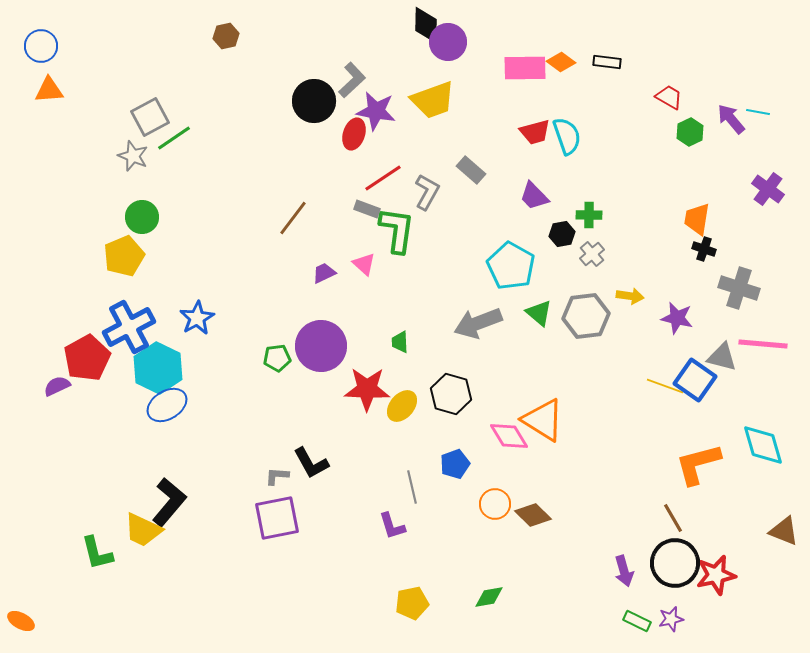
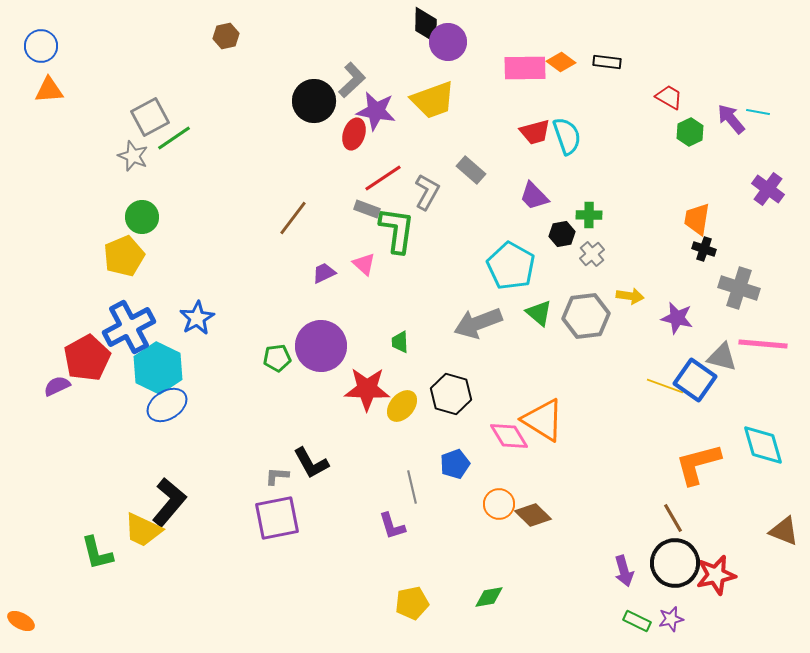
orange circle at (495, 504): moved 4 px right
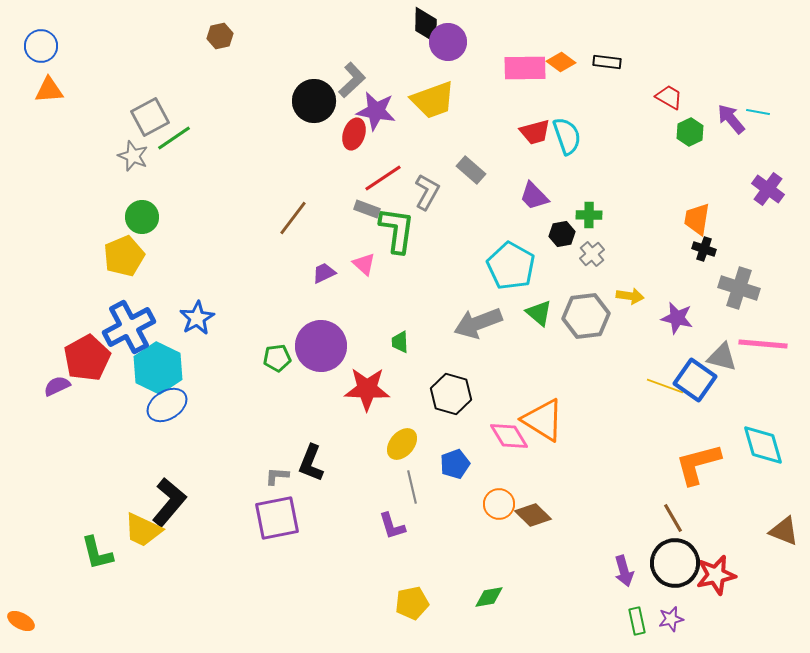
brown hexagon at (226, 36): moved 6 px left
yellow ellipse at (402, 406): moved 38 px down
black L-shape at (311, 463): rotated 51 degrees clockwise
green rectangle at (637, 621): rotated 52 degrees clockwise
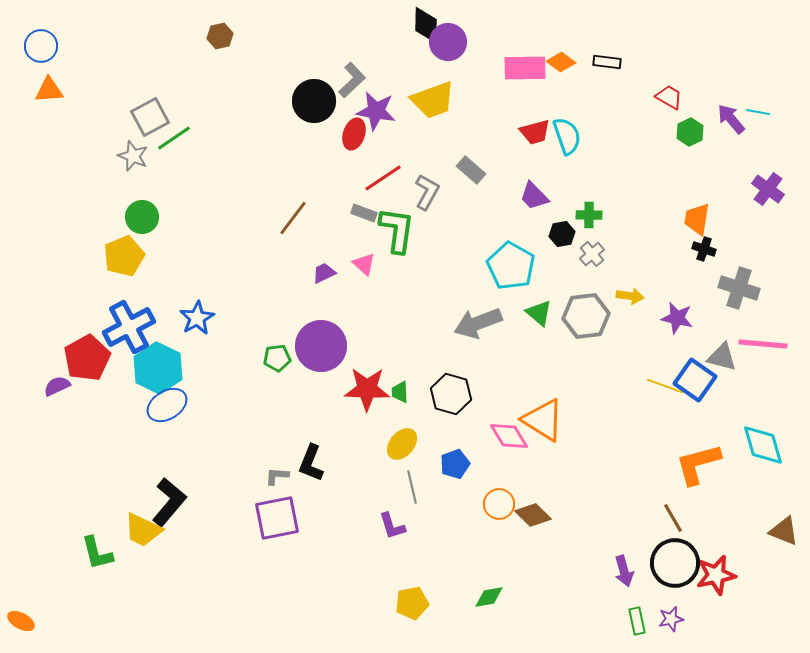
gray rectangle at (367, 209): moved 3 px left, 4 px down
green trapezoid at (400, 342): moved 50 px down
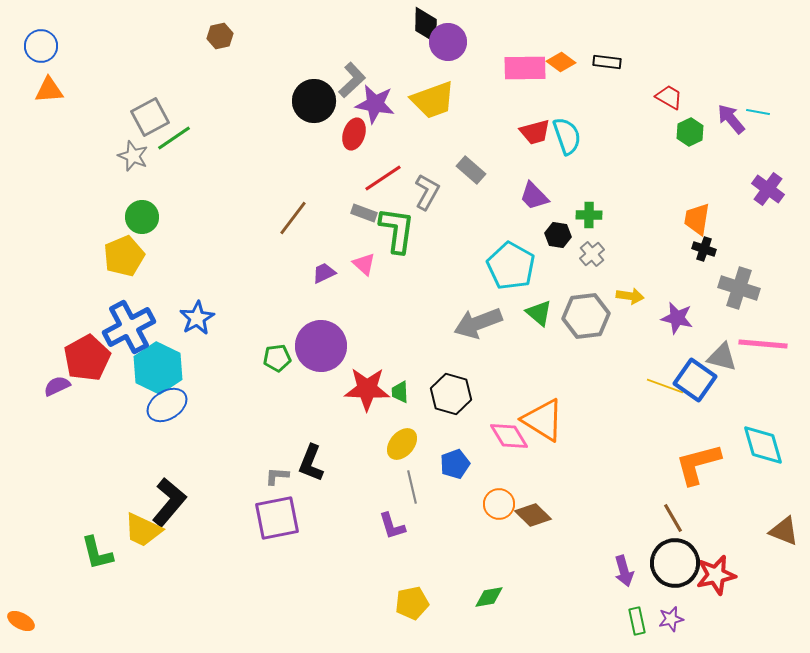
purple star at (376, 111): moved 1 px left, 7 px up
black hexagon at (562, 234): moved 4 px left, 1 px down; rotated 20 degrees clockwise
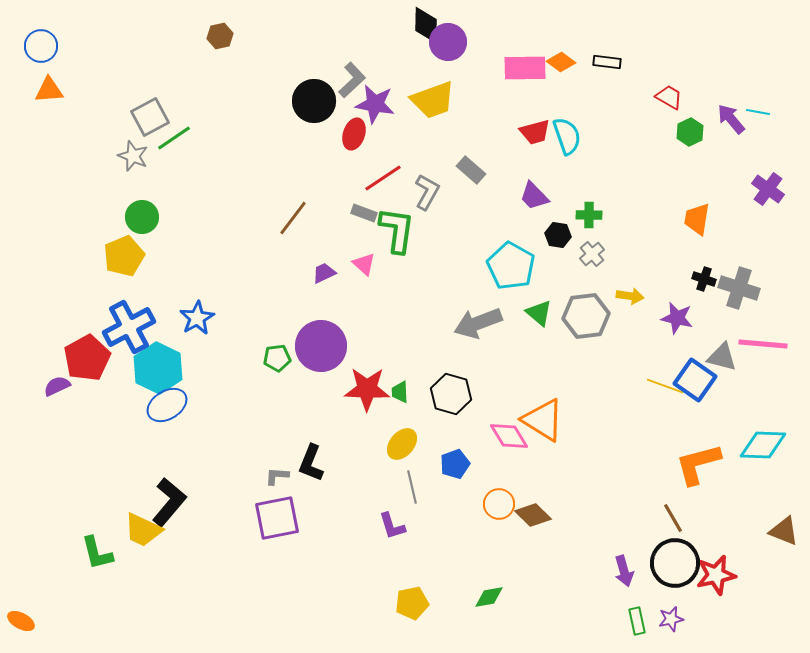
black cross at (704, 249): moved 30 px down
cyan diamond at (763, 445): rotated 72 degrees counterclockwise
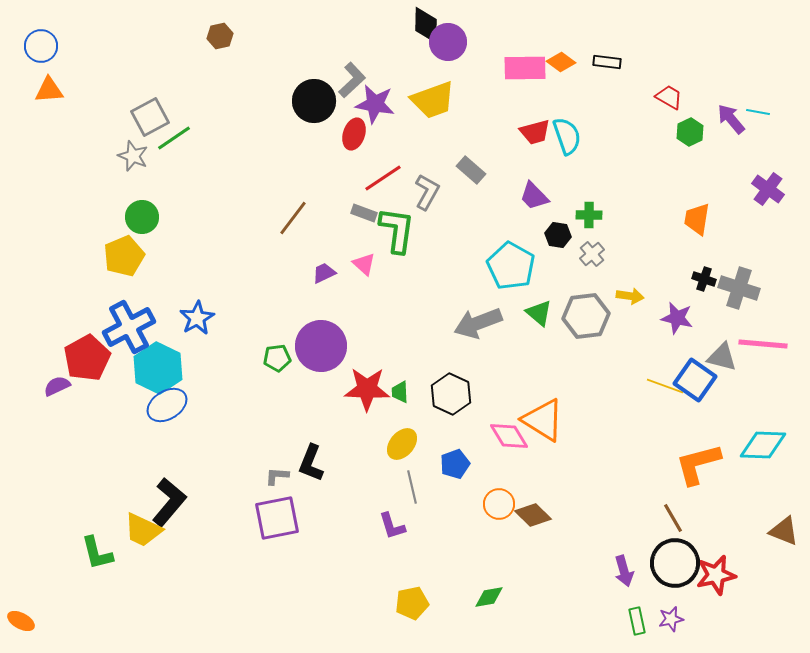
black hexagon at (451, 394): rotated 9 degrees clockwise
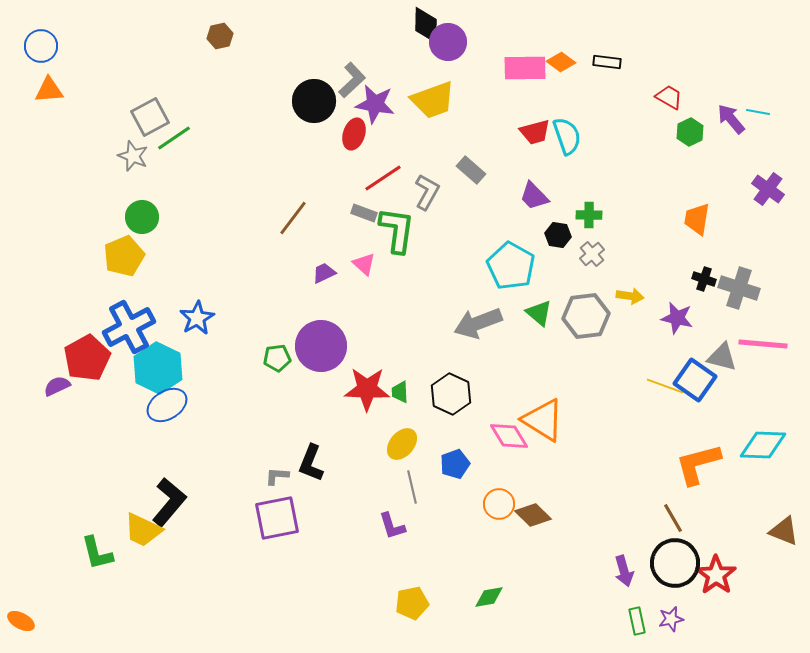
red star at (716, 575): rotated 24 degrees counterclockwise
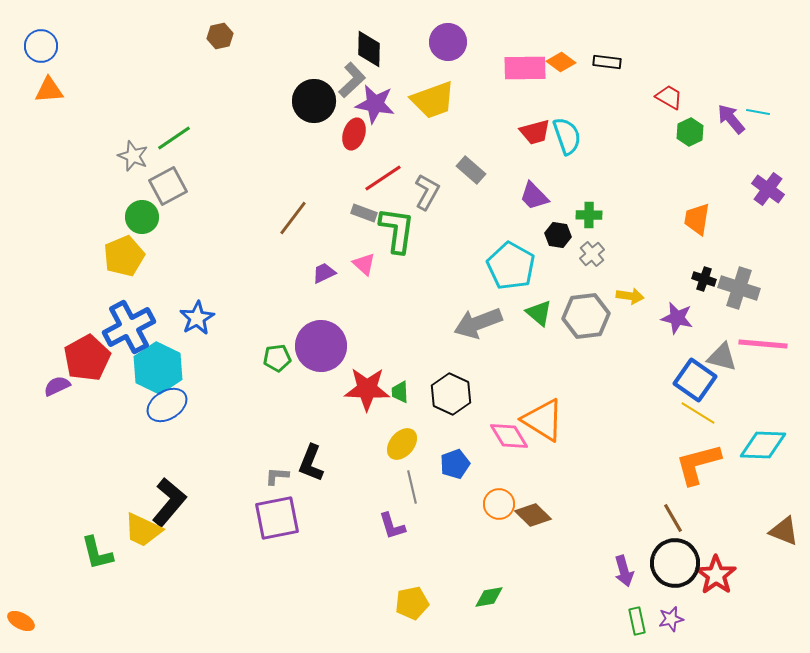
black diamond at (426, 25): moved 57 px left, 24 px down
gray square at (150, 117): moved 18 px right, 69 px down
yellow line at (665, 386): moved 33 px right, 27 px down; rotated 12 degrees clockwise
